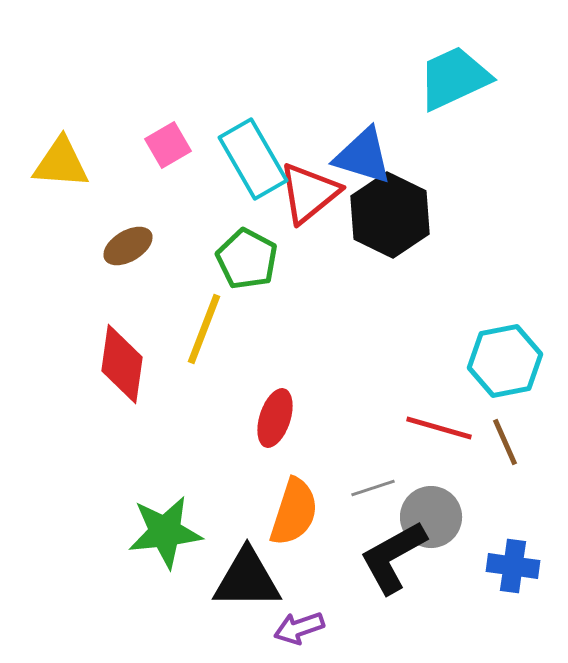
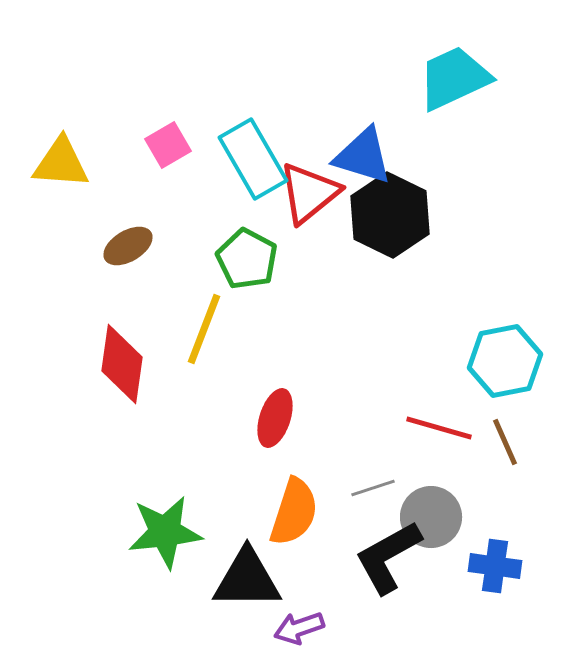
black L-shape: moved 5 px left
blue cross: moved 18 px left
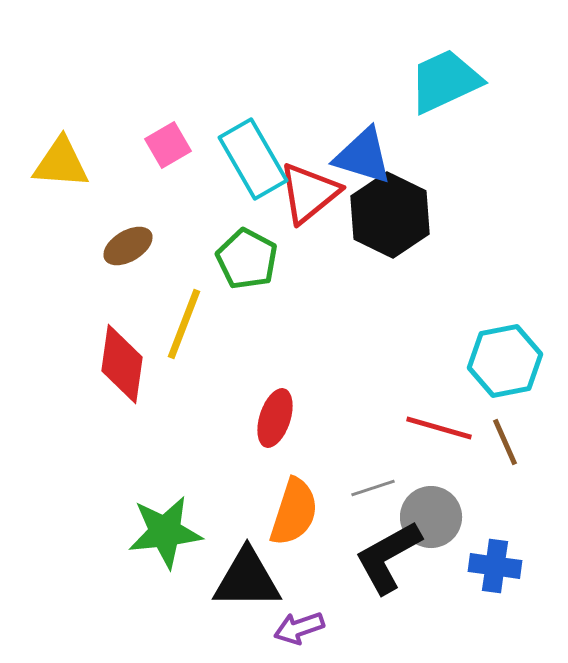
cyan trapezoid: moved 9 px left, 3 px down
yellow line: moved 20 px left, 5 px up
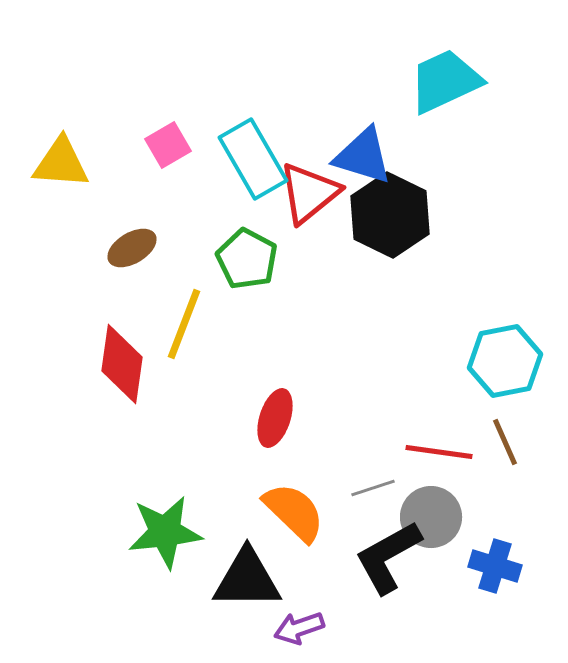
brown ellipse: moved 4 px right, 2 px down
red line: moved 24 px down; rotated 8 degrees counterclockwise
orange semicircle: rotated 64 degrees counterclockwise
blue cross: rotated 9 degrees clockwise
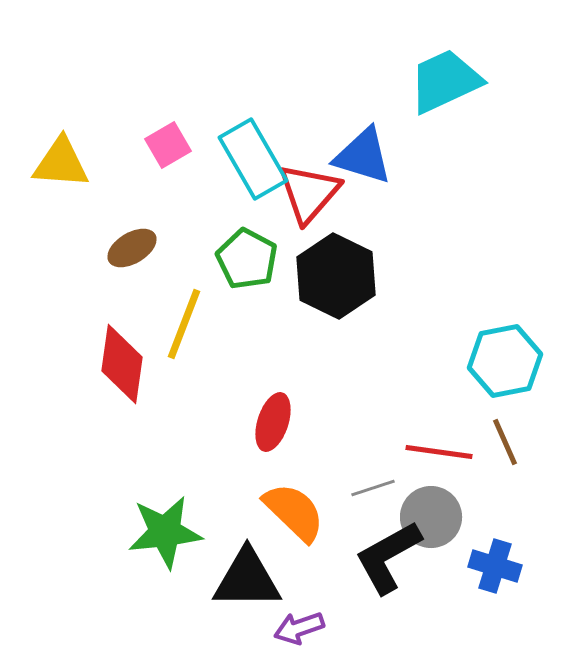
red triangle: rotated 10 degrees counterclockwise
black hexagon: moved 54 px left, 61 px down
red ellipse: moved 2 px left, 4 px down
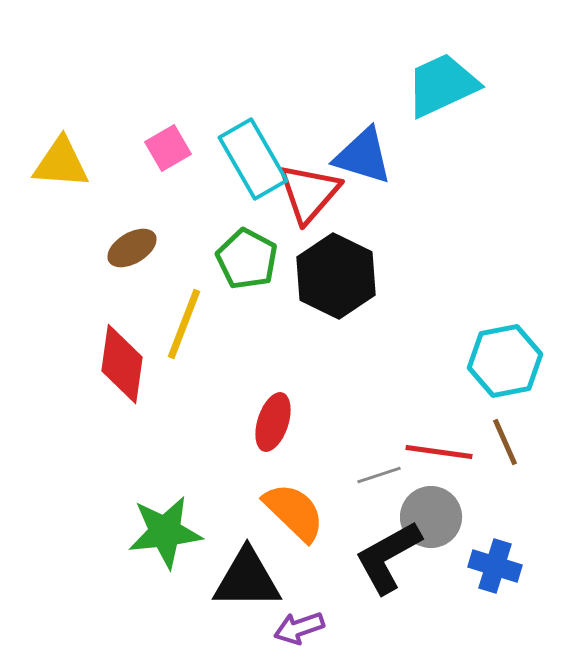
cyan trapezoid: moved 3 px left, 4 px down
pink square: moved 3 px down
gray line: moved 6 px right, 13 px up
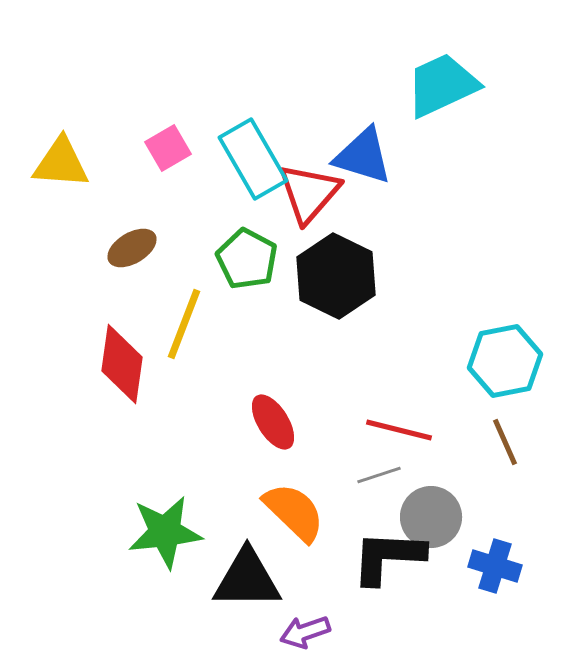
red ellipse: rotated 50 degrees counterclockwise
red line: moved 40 px left, 22 px up; rotated 6 degrees clockwise
black L-shape: rotated 32 degrees clockwise
purple arrow: moved 6 px right, 4 px down
